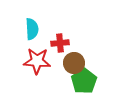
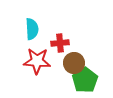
green pentagon: moved 1 px right, 1 px up
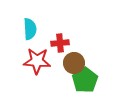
cyan semicircle: moved 2 px left
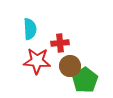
brown circle: moved 4 px left, 3 px down
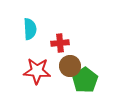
red star: moved 10 px down
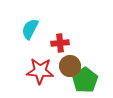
cyan semicircle: rotated 150 degrees counterclockwise
red star: moved 3 px right
